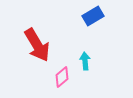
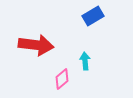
red arrow: moved 1 px left; rotated 52 degrees counterclockwise
pink diamond: moved 2 px down
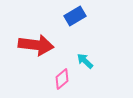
blue rectangle: moved 18 px left
cyan arrow: rotated 42 degrees counterclockwise
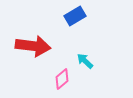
red arrow: moved 3 px left, 1 px down
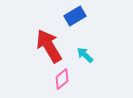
red arrow: moved 16 px right; rotated 128 degrees counterclockwise
cyan arrow: moved 6 px up
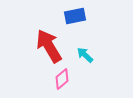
blue rectangle: rotated 20 degrees clockwise
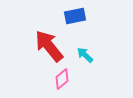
red arrow: rotated 8 degrees counterclockwise
